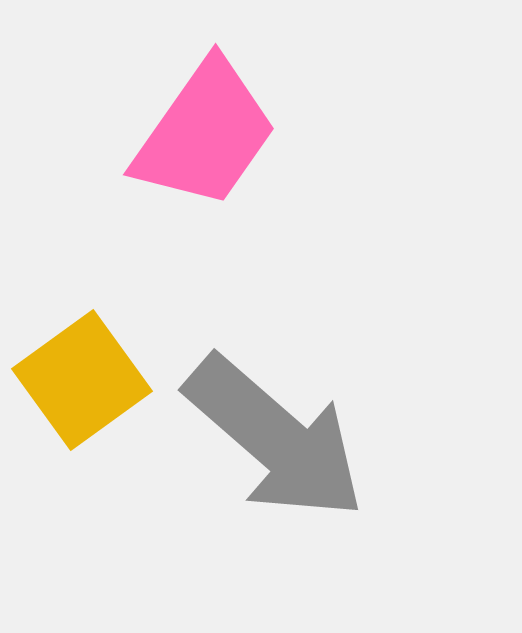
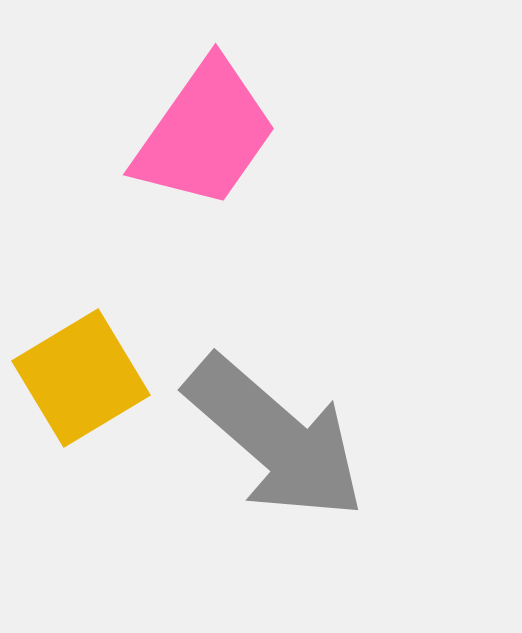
yellow square: moved 1 px left, 2 px up; rotated 5 degrees clockwise
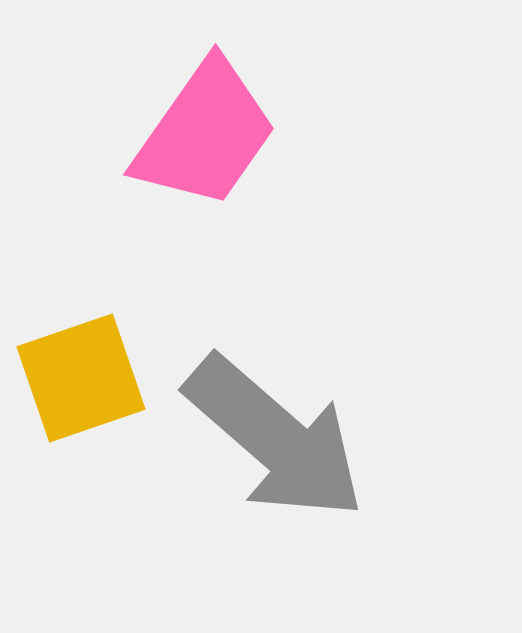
yellow square: rotated 12 degrees clockwise
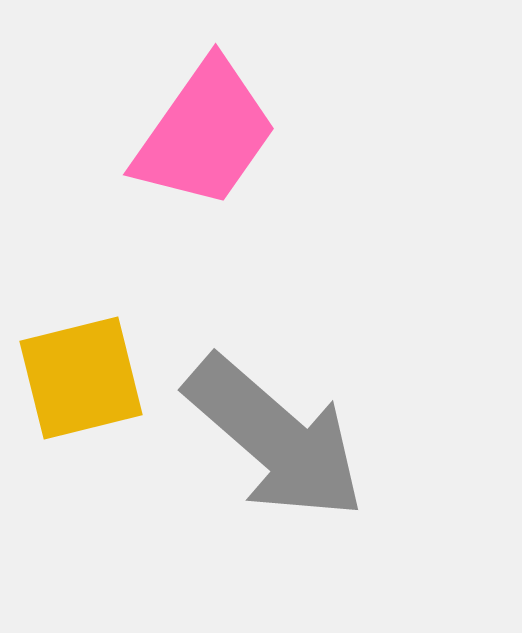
yellow square: rotated 5 degrees clockwise
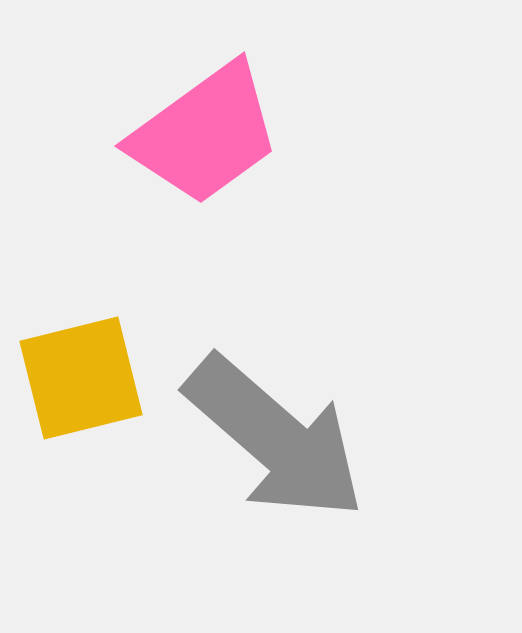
pink trapezoid: rotated 19 degrees clockwise
